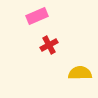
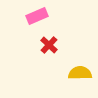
red cross: rotated 18 degrees counterclockwise
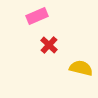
yellow semicircle: moved 1 px right, 5 px up; rotated 15 degrees clockwise
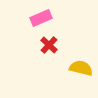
pink rectangle: moved 4 px right, 2 px down
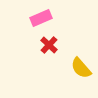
yellow semicircle: rotated 145 degrees counterclockwise
